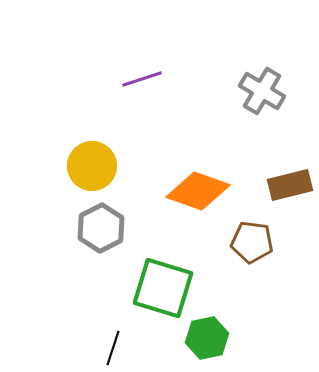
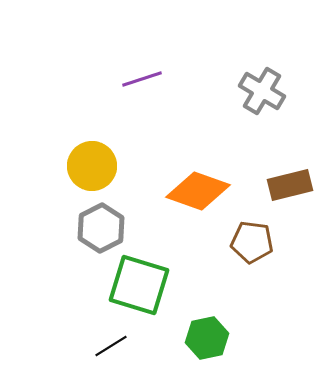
green square: moved 24 px left, 3 px up
black line: moved 2 px left, 2 px up; rotated 40 degrees clockwise
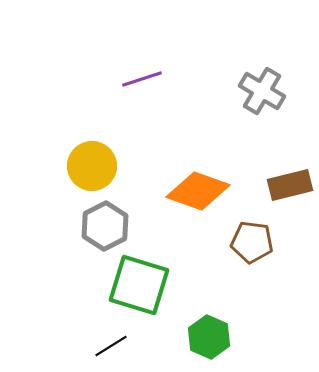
gray hexagon: moved 4 px right, 2 px up
green hexagon: moved 2 px right, 1 px up; rotated 24 degrees counterclockwise
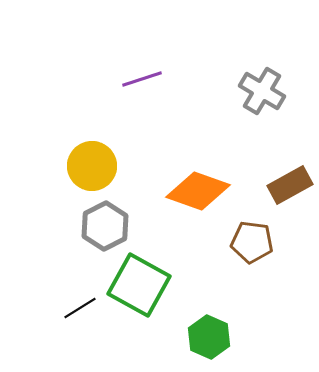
brown rectangle: rotated 15 degrees counterclockwise
green square: rotated 12 degrees clockwise
black line: moved 31 px left, 38 px up
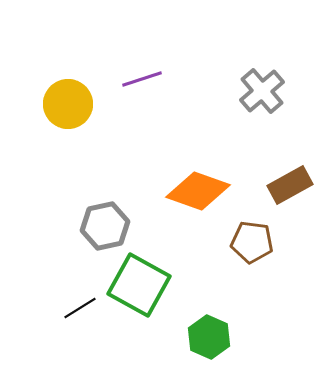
gray cross: rotated 18 degrees clockwise
yellow circle: moved 24 px left, 62 px up
gray hexagon: rotated 15 degrees clockwise
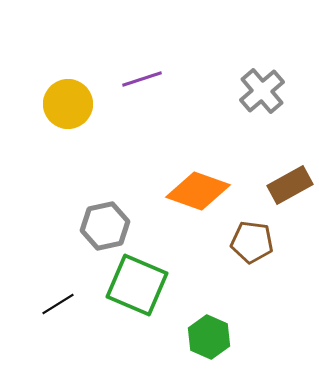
green square: moved 2 px left; rotated 6 degrees counterclockwise
black line: moved 22 px left, 4 px up
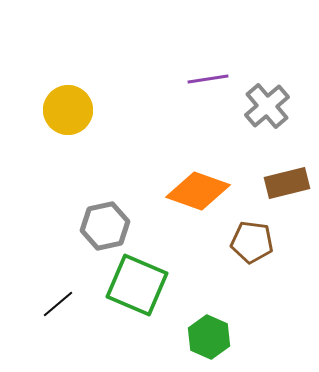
purple line: moved 66 px right; rotated 9 degrees clockwise
gray cross: moved 5 px right, 15 px down
yellow circle: moved 6 px down
brown rectangle: moved 3 px left, 2 px up; rotated 15 degrees clockwise
black line: rotated 8 degrees counterclockwise
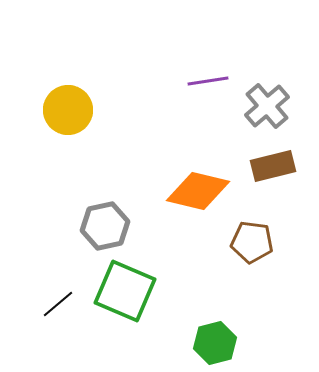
purple line: moved 2 px down
brown rectangle: moved 14 px left, 17 px up
orange diamond: rotated 6 degrees counterclockwise
green square: moved 12 px left, 6 px down
green hexagon: moved 6 px right, 6 px down; rotated 21 degrees clockwise
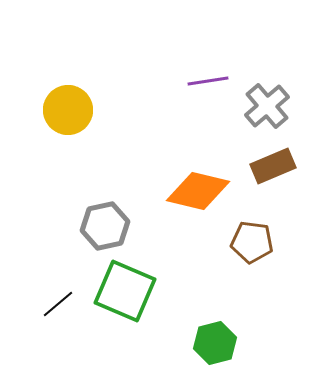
brown rectangle: rotated 9 degrees counterclockwise
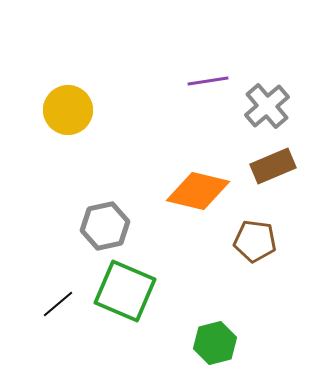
brown pentagon: moved 3 px right, 1 px up
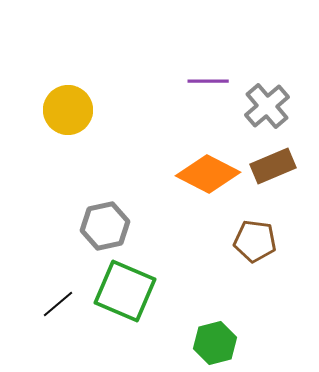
purple line: rotated 9 degrees clockwise
orange diamond: moved 10 px right, 17 px up; rotated 14 degrees clockwise
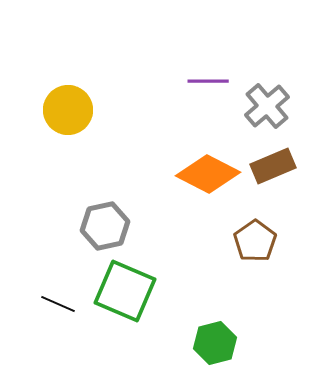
brown pentagon: rotated 30 degrees clockwise
black line: rotated 64 degrees clockwise
